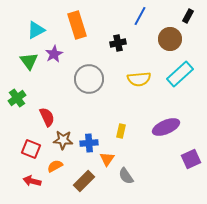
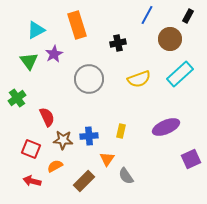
blue line: moved 7 px right, 1 px up
yellow semicircle: rotated 15 degrees counterclockwise
blue cross: moved 7 px up
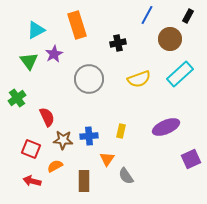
brown rectangle: rotated 45 degrees counterclockwise
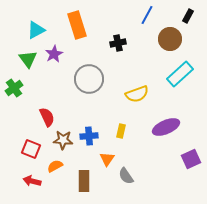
green triangle: moved 1 px left, 2 px up
yellow semicircle: moved 2 px left, 15 px down
green cross: moved 3 px left, 10 px up
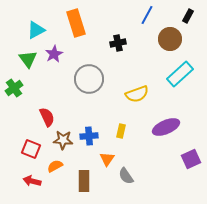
orange rectangle: moved 1 px left, 2 px up
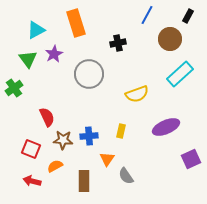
gray circle: moved 5 px up
